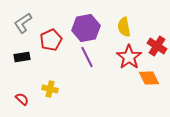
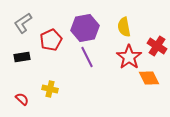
purple hexagon: moved 1 px left
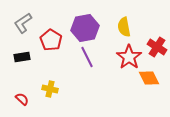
red pentagon: rotated 15 degrees counterclockwise
red cross: moved 1 px down
